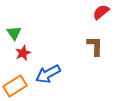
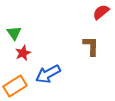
brown L-shape: moved 4 px left
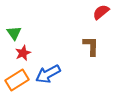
orange rectangle: moved 2 px right, 6 px up
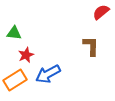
green triangle: rotated 49 degrees counterclockwise
red star: moved 3 px right, 2 px down
orange rectangle: moved 2 px left
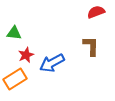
red semicircle: moved 5 px left; rotated 18 degrees clockwise
blue arrow: moved 4 px right, 11 px up
orange rectangle: moved 1 px up
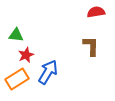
red semicircle: rotated 12 degrees clockwise
green triangle: moved 2 px right, 2 px down
blue arrow: moved 4 px left, 9 px down; rotated 150 degrees clockwise
orange rectangle: moved 2 px right
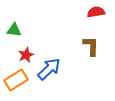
green triangle: moved 2 px left, 5 px up
blue arrow: moved 1 px right, 3 px up; rotated 15 degrees clockwise
orange rectangle: moved 1 px left, 1 px down
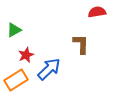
red semicircle: moved 1 px right
green triangle: rotated 35 degrees counterclockwise
brown L-shape: moved 10 px left, 2 px up
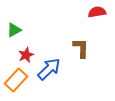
brown L-shape: moved 4 px down
orange rectangle: rotated 15 degrees counterclockwise
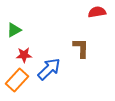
red star: moved 2 px left; rotated 21 degrees clockwise
orange rectangle: moved 1 px right
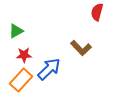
red semicircle: rotated 66 degrees counterclockwise
green triangle: moved 2 px right, 1 px down
brown L-shape: rotated 135 degrees clockwise
orange rectangle: moved 4 px right
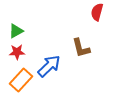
brown L-shape: rotated 30 degrees clockwise
red star: moved 7 px left, 3 px up
blue arrow: moved 3 px up
